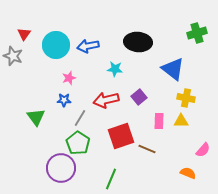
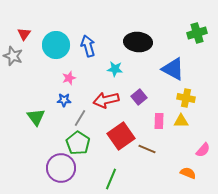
blue arrow: rotated 85 degrees clockwise
blue triangle: rotated 10 degrees counterclockwise
red square: rotated 16 degrees counterclockwise
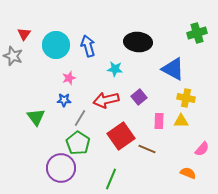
pink semicircle: moved 1 px left, 1 px up
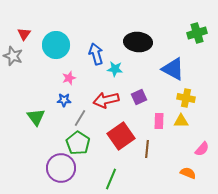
blue arrow: moved 8 px right, 8 px down
purple square: rotated 14 degrees clockwise
brown line: rotated 72 degrees clockwise
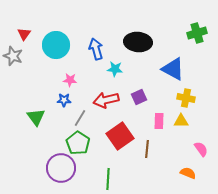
blue arrow: moved 5 px up
pink star: moved 1 px right, 2 px down; rotated 24 degrees clockwise
red square: moved 1 px left
pink semicircle: moved 1 px left; rotated 77 degrees counterclockwise
green line: moved 3 px left; rotated 20 degrees counterclockwise
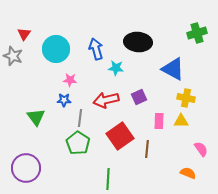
cyan circle: moved 4 px down
cyan star: moved 1 px right, 1 px up
gray line: rotated 24 degrees counterclockwise
purple circle: moved 35 px left
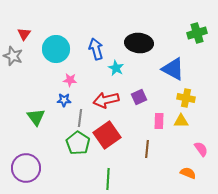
black ellipse: moved 1 px right, 1 px down
cyan star: rotated 21 degrees clockwise
red square: moved 13 px left, 1 px up
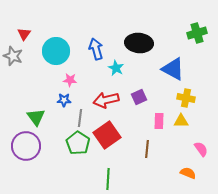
cyan circle: moved 2 px down
purple circle: moved 22 px up
